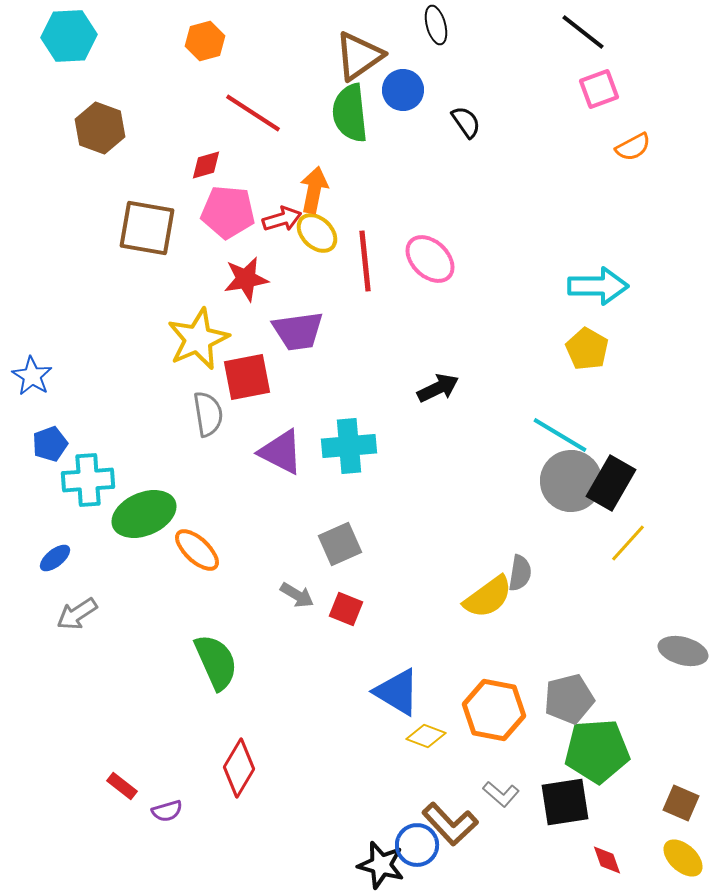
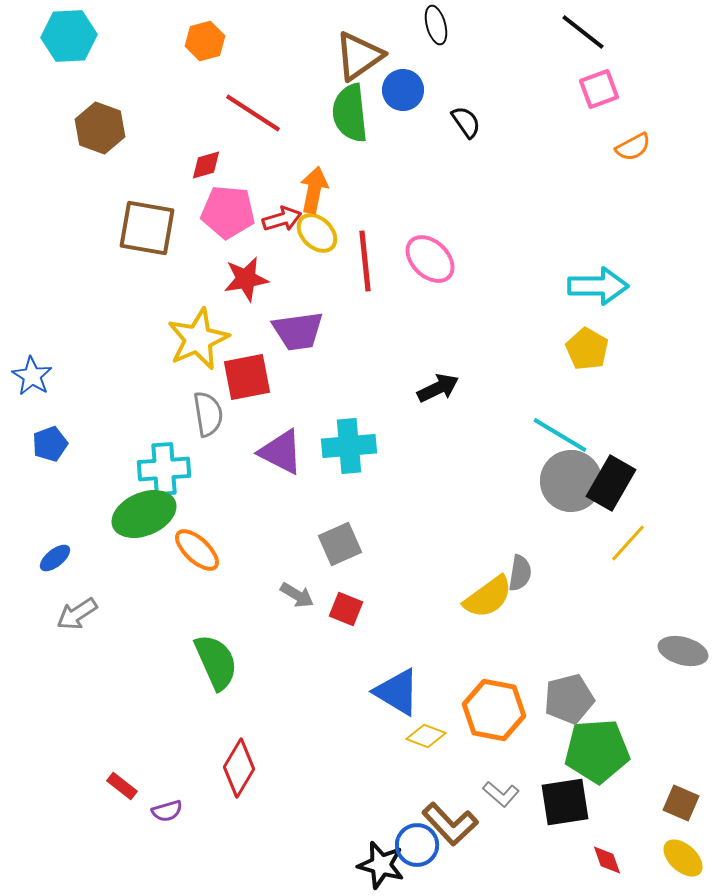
cyan cross at (88, 480): moved 76 px right, 11 px up
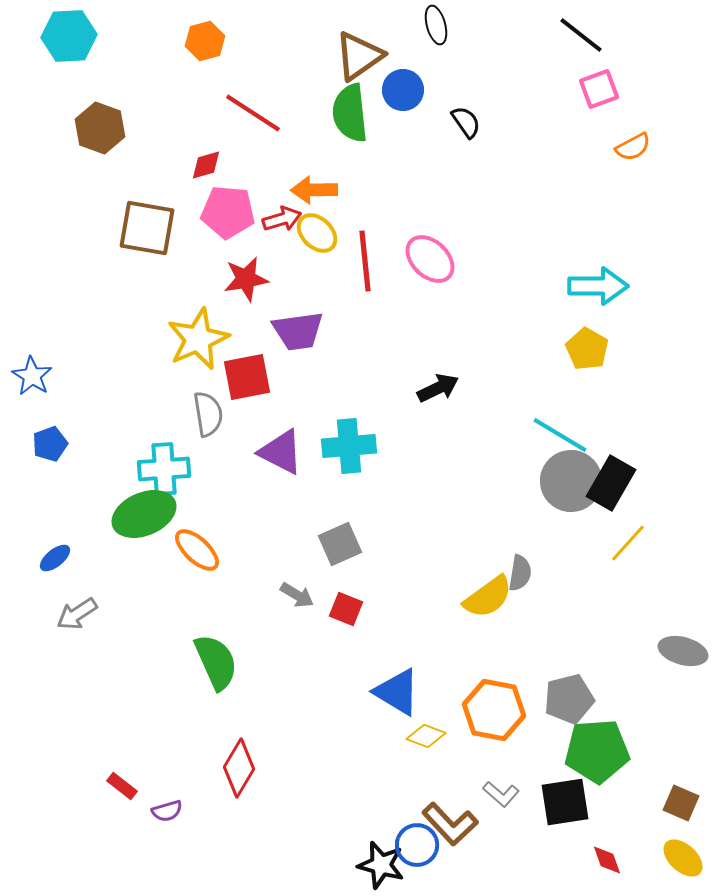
black line at (583, 32): moved 2 px left, 3 px down
orange arrow at (314, 190): rotated 102 degrees counterclockwise
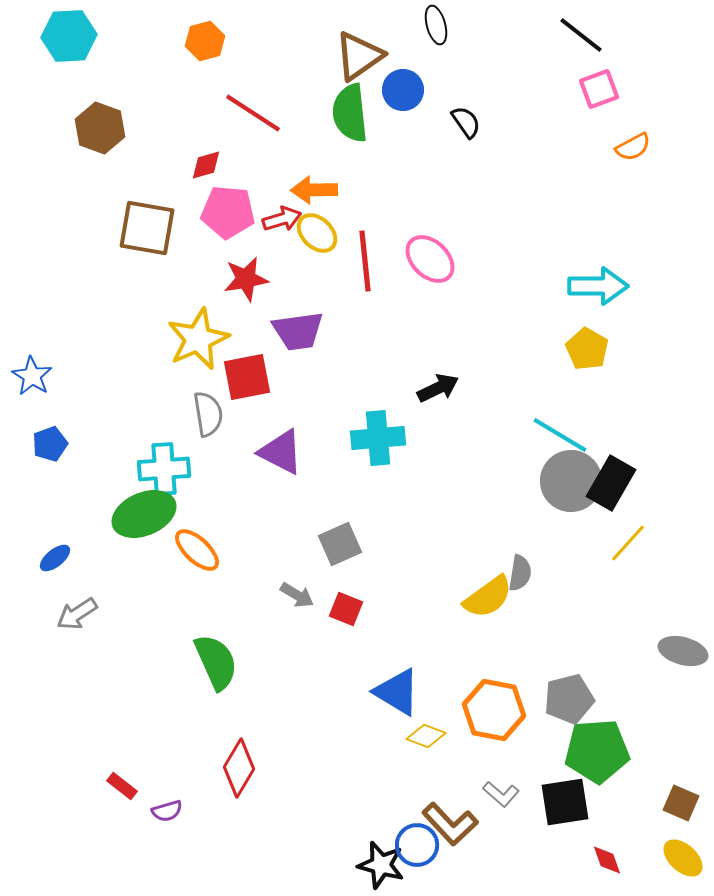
cyan cross at (349, 446): moved 29 px right, 8 px up
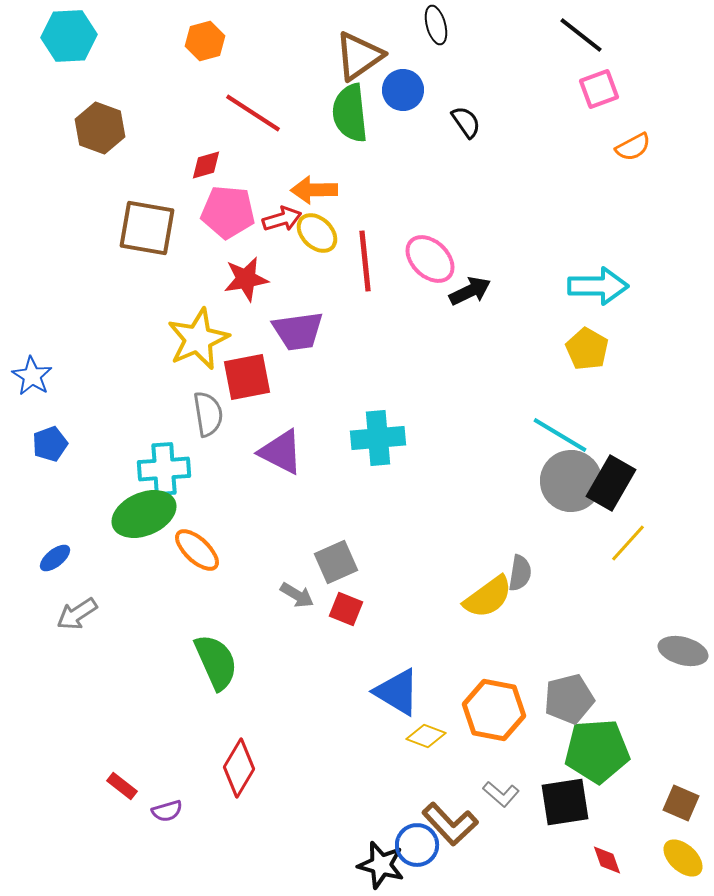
black arrow at (438, 388): moved 32 px right, 97 px up
gray square at (340, 544): moved 4 px left, 18 px down
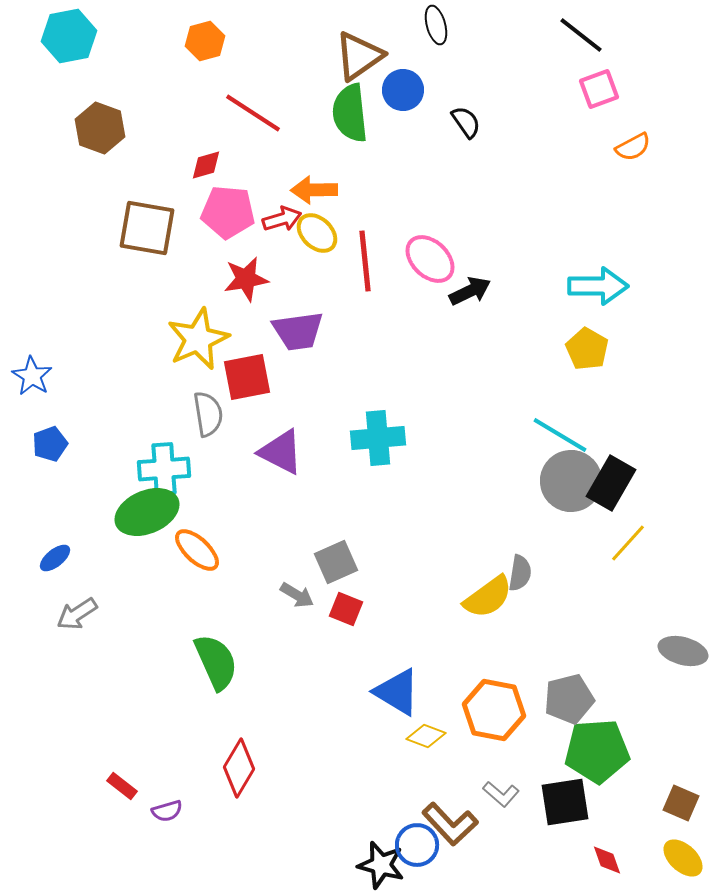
cyan hexagon at (69, 36): rotated 8 degrees counterclockwise
green ellipse at (144, 514): moved 3 px right, 2 px up
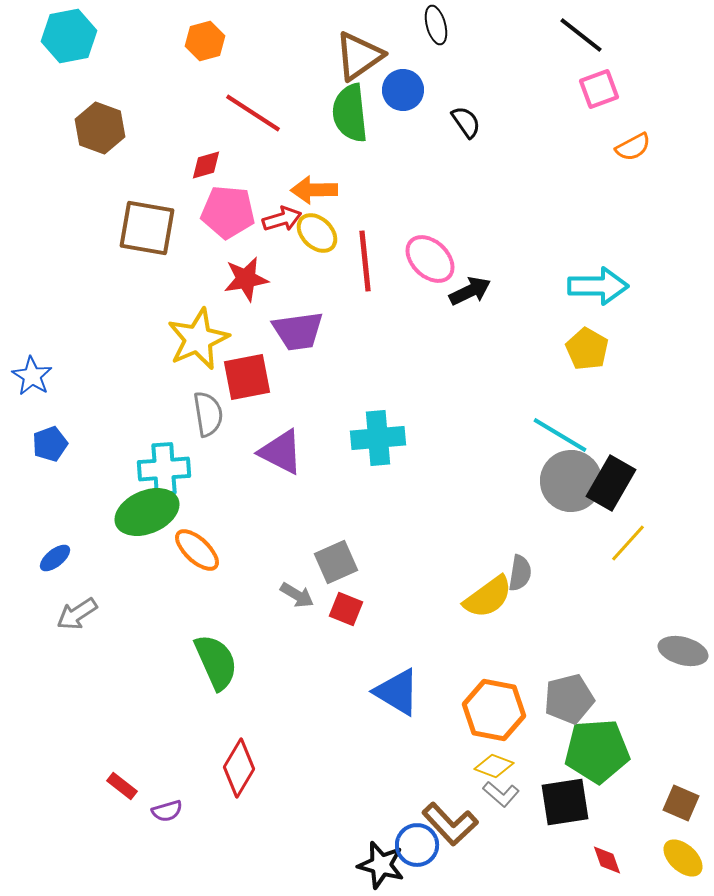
yellow diamond at (426, 736): moved 68 px right, 30 px down
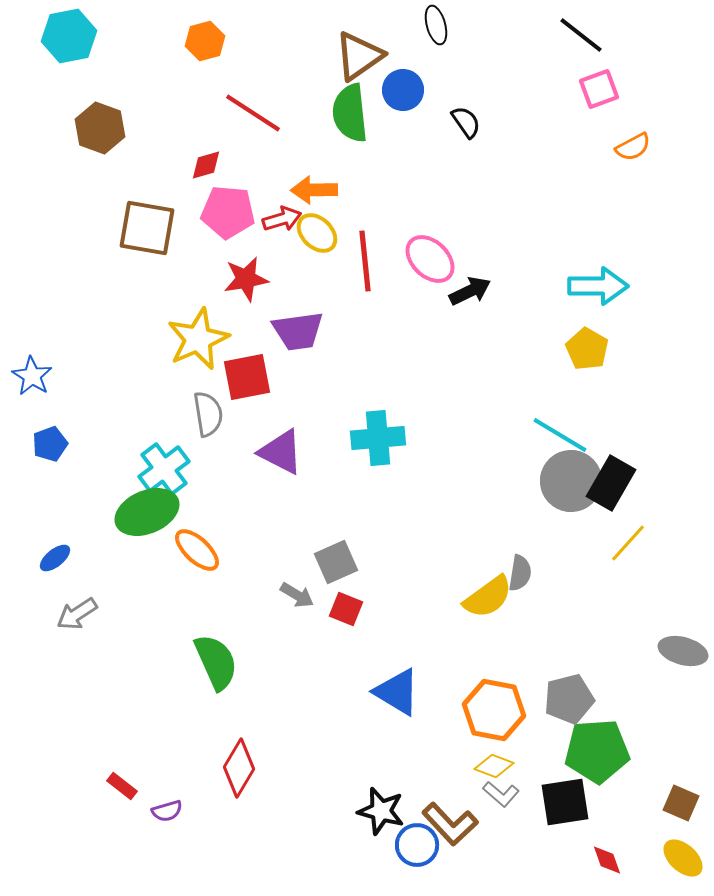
cyan cross at (164, 469): rotated 33 degrees counterclockwise
black star at (381, 865): moved 54 px up
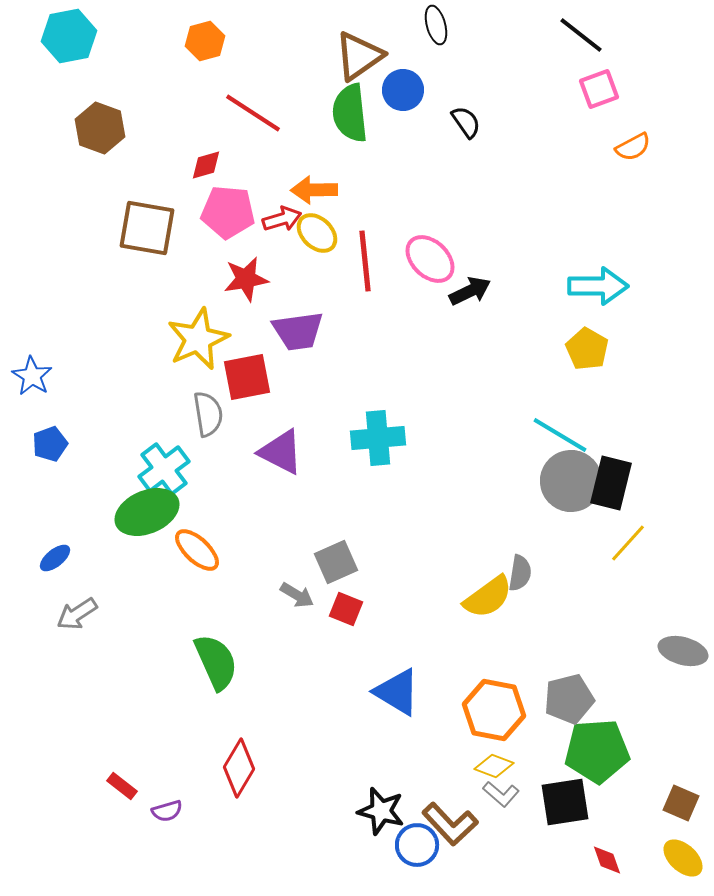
black rectangle at (611, 483): rotated 16 degrees counterclockwise
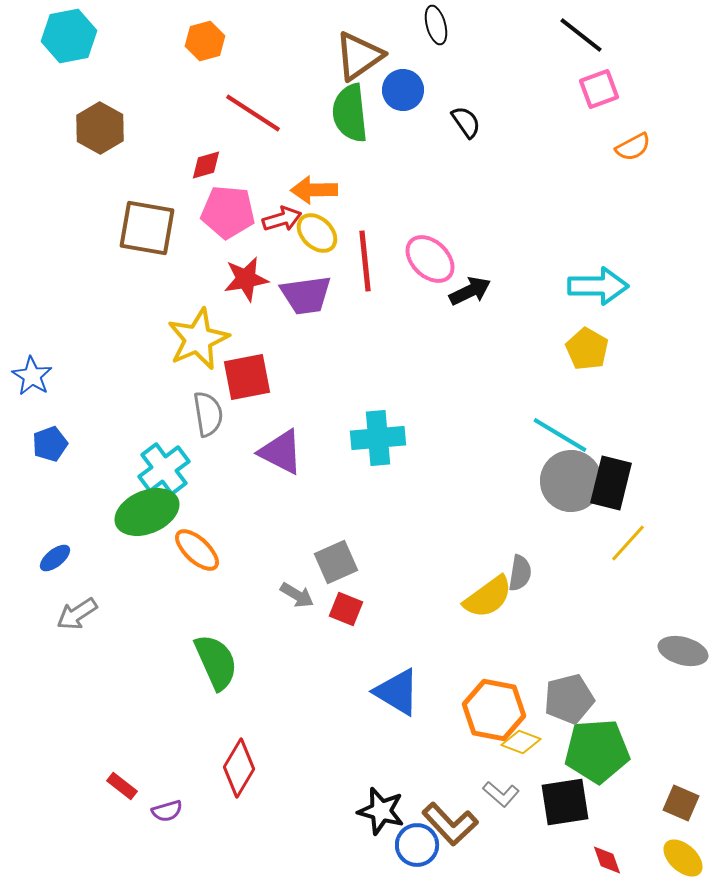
brown hexagon at (100, 128): rotated 9 degrees clockwise
purple trapezoid at (298, 331): moved 8 px right, 36 px up
yellow diamond at (494, 766): moved 27 px right, 24 px up
